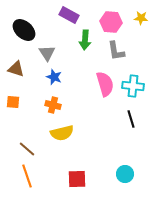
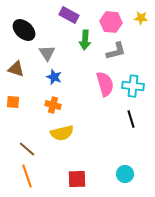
gray L-shape: rotated 95 degrees counterclockwise
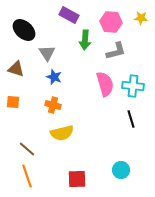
cyan circle: moved 4 px left, 4 px up
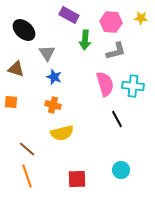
orange square: moved 2 px left
black line: moved 14 px left; rotated 12 degrees counterclockwise
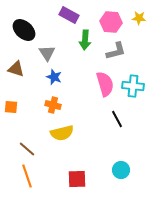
yellow star: moved 2 px left
orange square: moved 5 px down
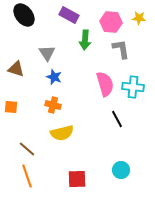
black ellipse: moved 15 px up; rotated 10 degrees clockwise
gray L-shape: moved 5 px right, 2 px up; rotated 85 degrees counterclockwise
cyan cross: moved 1 px down
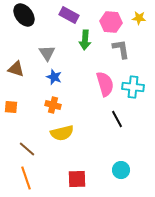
orange line: moved 1 px left, 2 px down
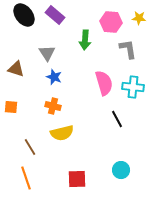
purple rectangle: moved 14 px left; rotated 12 degrees clockwise
gray L-shape: moved 7 px right
pink semicircle: moved 1 px left, 1 px up
orange cross: moved 1 px down
brown line: moved 3 px right, 2 px up; rotated 18 degrees clockwise
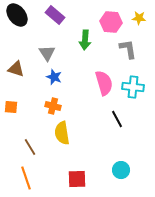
black ellipse: moved 7 px left
yellow semicircle: rotated 95 degrees clockwise
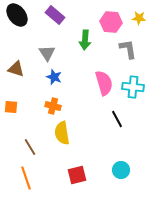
red square: moved 4 px up; rotated 12 degrees counterclockwise
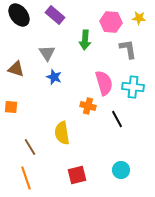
black ellipse: moved 2 px right
orange cross: moved 35 px right
